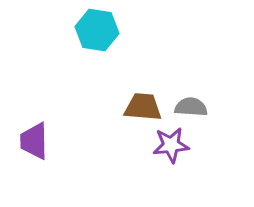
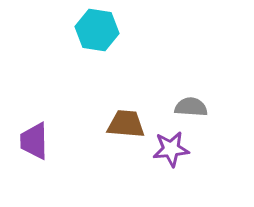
brown trapezoid: moved 17 px left, 17 px down
purple star: moved 4 px down
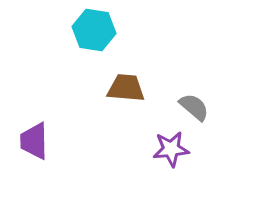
cyan hexagon: moved 3 px left
gray semicircle: moved 3 px right; rotated 36 degrees clockwise
brown trapezoid: moved 36 px up
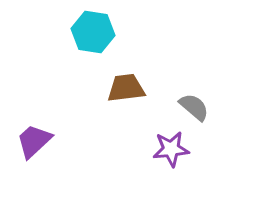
cyan hexagon: moved 1 px left, 2 px down
brown trapezoid: rotated 12 degrees counterclockwise
purple trapezoid: rotated 48 degrees clockwise
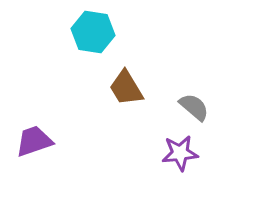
brown trapezoid: rotated 114 degrees counterclockwise
purple trapezoid: rotated 24 degrees clockwise
purple star: moved 9 px right, 4 px down
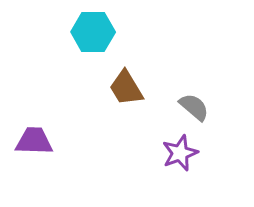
cyan hexagon: rotated 9 degrees counterclockwise
purple trapezoid: rotated 21 degrees clockwise
purple star: rotated 15 degrees counterclockwise
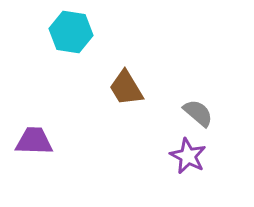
cyan hexagon: moved 22 px left; rotated 9 degrees clockwise
gray semicircle: moved 4 px right, 6 px down
purple star: moved 8 px right, 3 px down; rotated 24 degrees counterclockwise
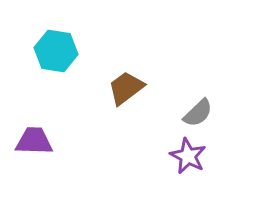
cyan hexagon: moved 15 px left, 19 px down
brown trapezoid: rotated 84 degrees clockwise
gray semicircle: rotated 96 degrees clockwise
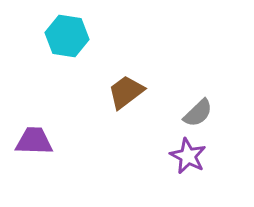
cyan hexagon: moved 11 px right, 15 px up
brown trapezoid: moved 4 px down
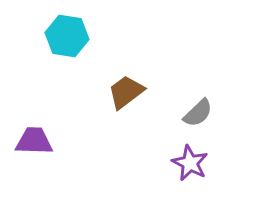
purple star: moved 2 px right, 7 px down
